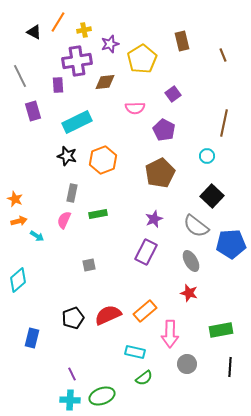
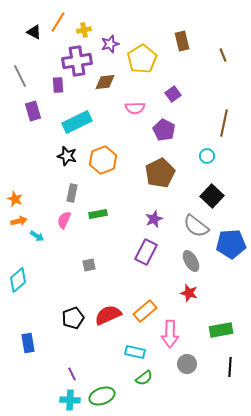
blue rectangle at (32, 338): moved 4 px left, 5 px down; rotated 24 degrees counterclockwise
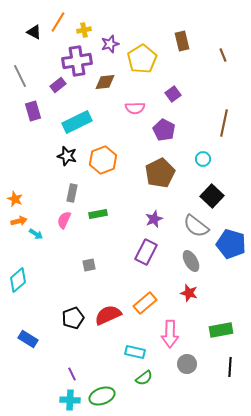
purple rectangle at (58, 85): rotated 56 degrees clockwise
cyan circle at (207, 156): moved 4 px left, 3 px down
cyan arrow at (37, 236): moved 1 px left, 2 px up
blue pentagon at (231, 244): rotated 20 degrees clockwise
orange rectangle at (145, 311): moved 8 px up
blue rectangle at (28, 343): moved 4 px up; rotated 48 degrees counterclockwise
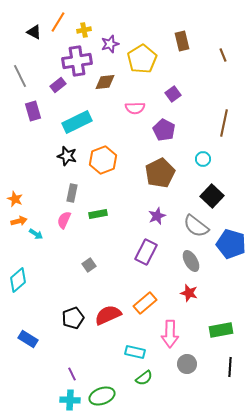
purple star at (154, 219): moved 3 px right, 3 px up
gray square at (89, 265): rotated 24 degrees counterclockwise
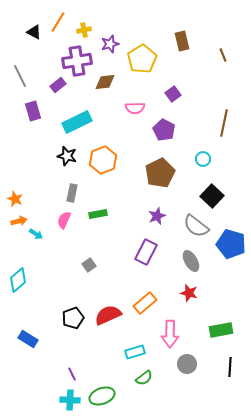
cyan rectangle at (135, 352): rotated 30 degrees counterclockwise
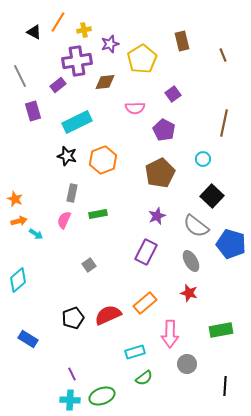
black line at (230, 367): moved 5 px left, 19 px down
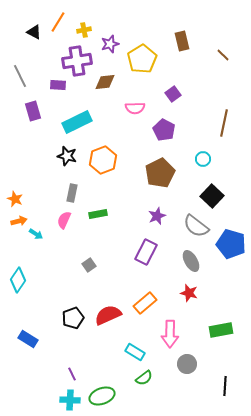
brown line at (223, 55): rotated 24 degrees counterclockwise
purple rectangle at (58, 85): rotated 42 degrees clockwise
cyan diamond at (18, 280): rotated 15 degrees counterclockwise
cyan rectangle at (135, 352): rotated 48 degrees clockwise
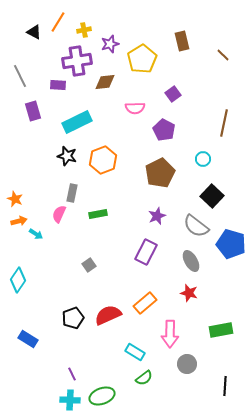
pink semicircle at (64, 220): moved 5 px left, 6 px up
